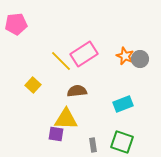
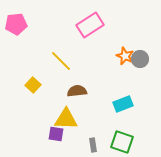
pink rectangle: moved 6 px right, 29 px up
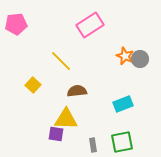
green square: rotated 30 degrees counterclockwise
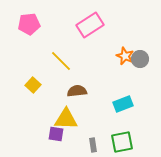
pink pentagon: moved 13 px right
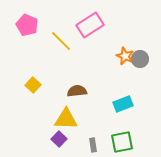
pink pentagon: moved 2 px left, 1 px down; rotated 30 degrees clockwise
yellow line: moved 20 px up
purple square: moved 3 px right, 5 px down; rotated 35 degrees clockwise
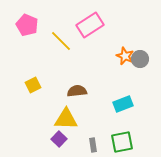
yellow square: rotated 21 degrees clockwise
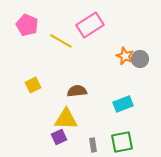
yellow line: rotated 15 degrees counterclockwise
purple square: moved 2 px up; rotated 21 degrees clockwise
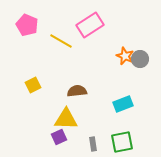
gray rectangle: moved 1 px up
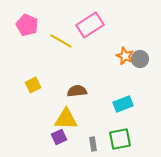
green square: moved 2 px left, 3 px up
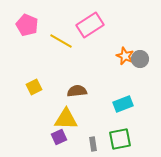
yellow square: moved 1 px right, 2 px down
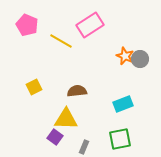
purple square: moved 4 px left; rotated 28 degrees counterclockwise
gray rectangle: moved 9 px left, 3 px down; rotated 32 degrees clockwise
